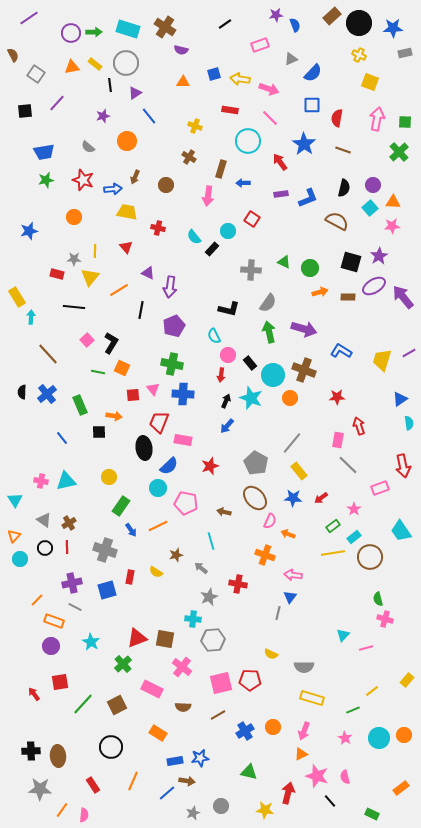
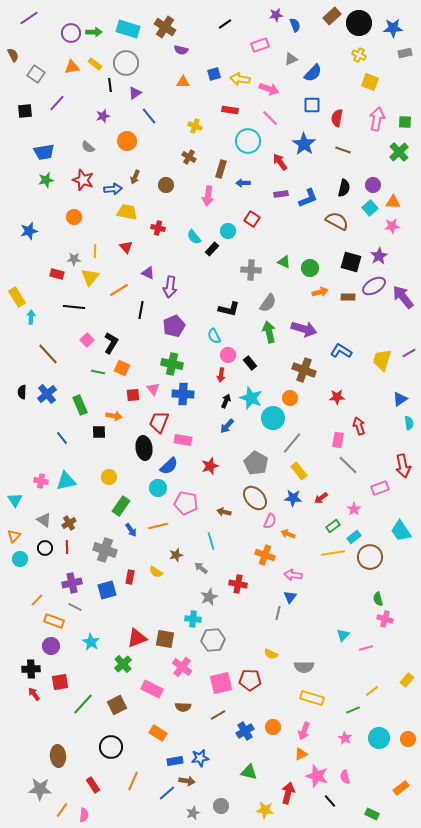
cyan circle at (273, 375): moved 43 px down
orange line at (158, 526): rotated 12 degrees clockwise
orange circle at (404, 735): moved 4 px right, 4 px down
black cross at (31, 751): moved 82 px up
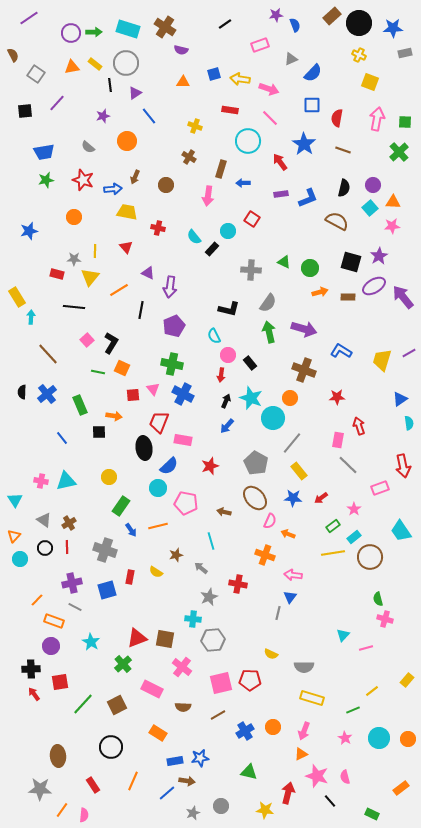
blue cross at (183, 394): rotated 25 degrees clockwise
